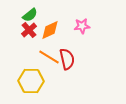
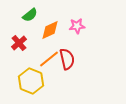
pink star: moved 5 px left
red cross: moved 10 px left, 13 px down
orange line: moved 2 px down; rotated 70 degrees counterclockwise
yellow hexagon: rotated 20 degrees clockwise
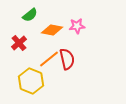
orange diamond: moved 2 px right; rotated 35 degrees clockwise
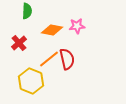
green semicircle: moved 3 px left, 4 px up; rotated 49 degrees counterclockwise
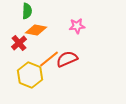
orange diamond: moved 16 px left
red semicircle: rotated 100 degrees counterclockwise
yellow hexagon: moved 1 px left, 6 px up
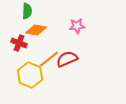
red cross: rotated 28 degrees counterclockwise
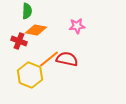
red cross: moved 2 px up
red semicircle: rotated 35 degrees clockwise
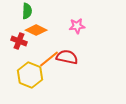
orange diamond: rotated 15 degrees clockwise
red semicircle: moved 2 px up
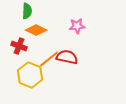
red cross: moved 5 px down
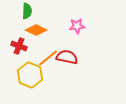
orange line: moved 1 px left, 1 px up
